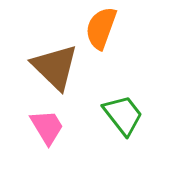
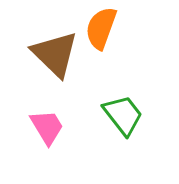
brown triangle: moved 13 px up
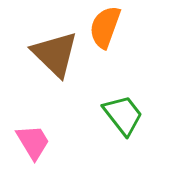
orange semicircle: moved 4 px right, 1 px up
pink trapezoid: moved 14 px left, 15 px down
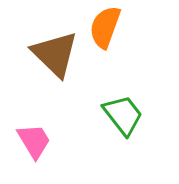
pink trapezoid: moved 1 px right, 1 px up
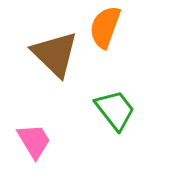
green trapezoid: moved 8 px left, 5 px up
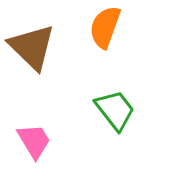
brown triangle: moved 23 px left, 7 px up
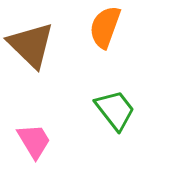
brown triangle: moved 1 px left, 2 px up
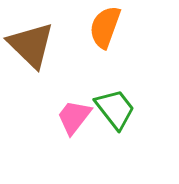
green trapezoid: moved 1 px up
pink trapezoid: moved 40 px right, 24 px up; rotated 111 degrees counterclockwise
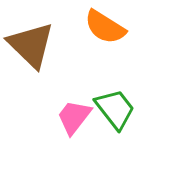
orange semicircle: rotated 78 degrees counterclockwise
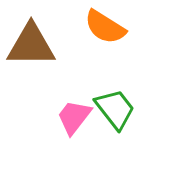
brown triangle: rotated 44 degrees counterclockwise
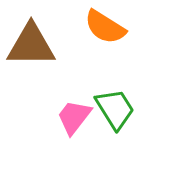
green trapezoid: rotated 6 degrees clockwise
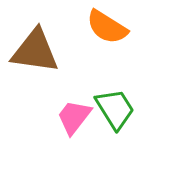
orange semicircle: moved 2 px right
brown triangle: moved 4 px right, 6 px down; rotated 8 degrees clockwise
